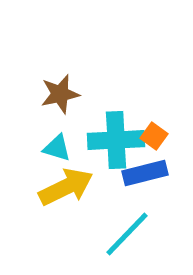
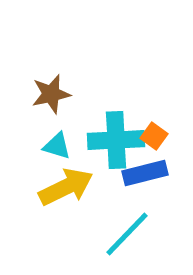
brown star: moved 9 px left
cyan triangle: moved 2 px up
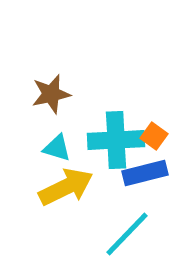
cyan triangle: moved 2 px down
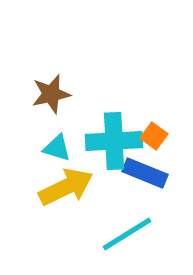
cyan cross: moved 2 px left, 1 px down
blue rectangle: rotated 36 degrees clockwise
cyan line: rotated 14 degrees clockwise
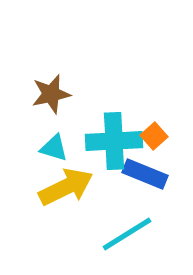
orange square: rotated 12 degrees clockwise
cyan triangle: moved 3 px left
blue rectangle: moved 1 px down
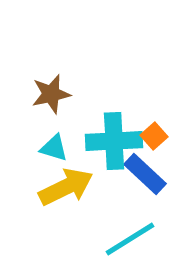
blue rectangle: rotated 21 degrees clockwise
cyan line: moved 3 px right, 5 px down
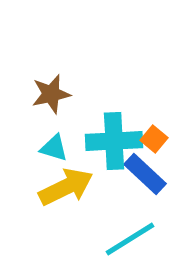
orange square: moved 3 px down; rotated 8 degrees counterclockwise
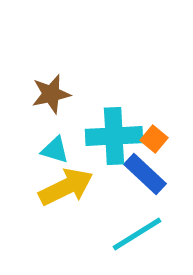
cyan cross: moved 5 px up
cyan triangle: moved 1 px right, 2 px down
cyan line: moved 7 px right, 5 px up
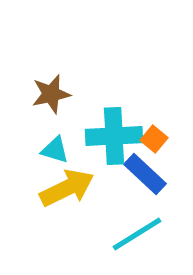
yellow arrow: moved 1 px right, 1 px down
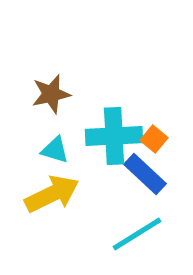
yellow arrow: moved 15 px left, 6 px down
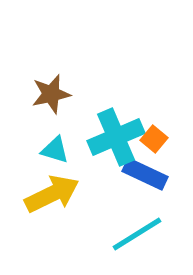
cyan cross: moved 2 px right, 1 px down; rotated 20 degrees counterclockwise
blue rectangle: rotated 18 degrees counterclockwise
